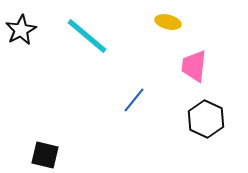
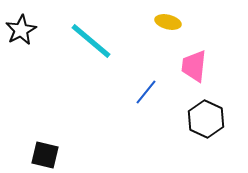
cyan line: moved 4 px right, 5 px down
blue line: moved 12 px right, 8 px up
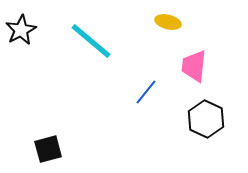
black square: moved 3 px right, 6 px up; rotated 28 degrees counterclockwise
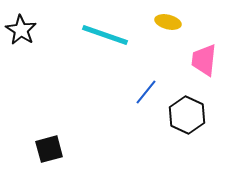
black star: rotated 12 degrees counterclockwise
cyan line: moved 14 px right, 6 px up; rotated 21 degrees counterclockwise
pink trapezoid: moved 10 px right, 6 px up
black hexagon: moved 19 px left, 4 px up
black square: moved 1 px right
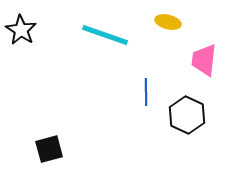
blue line: rotated 40 degrees counterclockwise
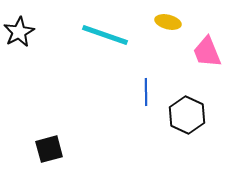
black star: moved 2 px left, 2 px down; rotated 12 degrees clockwise
pink trapezoid: moved 3 px right, 8 px up; rotated 28 degrees counterclockwise
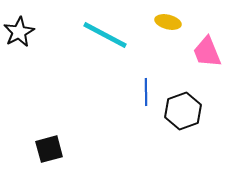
cyan line: rotated 9 degrees clockwise
black hexagon: moved 4 px left, 4 px up; rotated 15 degrees clockwise
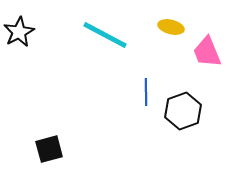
yellow ellipse: moved 3 px right, 5 px down
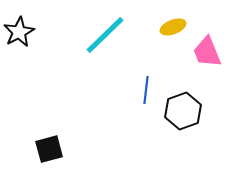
yellow ellipse: moved 2 px right; rotated 35 degrees counterclockwise
cyan line: rotated 72 degrees counterclockwise
blue line: moved 2 px up; rotated 8 degrees clockwise
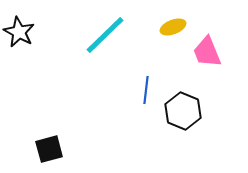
black star: rotated 16 degrees counterclockwise
black hexagon: rotated 18 degrees counterclockwise
